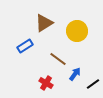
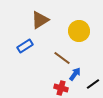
brown triangle: moved 4 px left, 3 px up
yellow circle: moved 2 px right
brown line: moved 4 px right, 1 px up
red cross: moved 15 px right, 5 px down; rotated 16 degrees counterclockwise
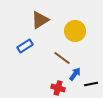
yellow circle: moved 4 px left
black line: moved 2 px left; rotated 24 degrees clockwise
red cross: moved 3 px left
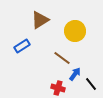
blue rectangle: moved 3 px left
black line: rotated 64 degrees clockwise
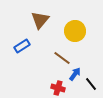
brown triangle: rotated 18 degrees counterclockwise
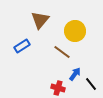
brown line: moved 6 px up
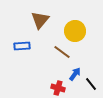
blue rectangle: rotated 28 degrees clockwise
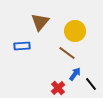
brown triangle: moved 2 px down
brown line: moved 5 px right, 1 px down
red cross: rotated 32 degrees clockwise
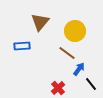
blue arrow: moved 4 px right, 5 px up
